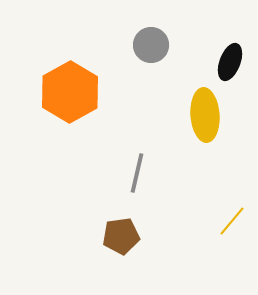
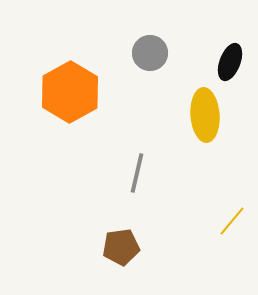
gray circle: moved 1 px left, 8 px down
brown pentagon: moved 11 px down
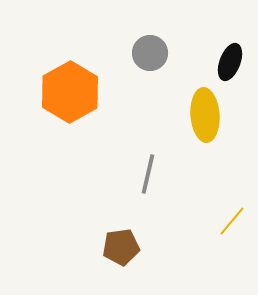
gray line: moved 11 px right, 1 px down
